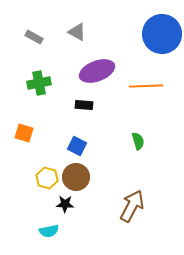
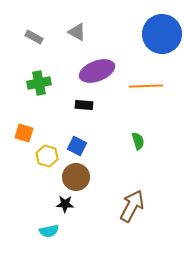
yellow hexagon: moved 22 px up
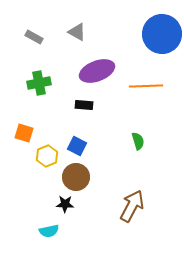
yellow hexagon: rotated 20 degrees clockwise
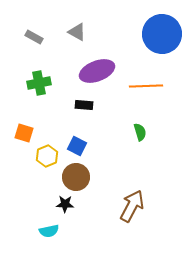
green semicircle: moved 2 px right, 9 px up
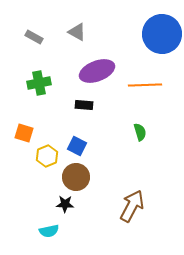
orange line: moved 1 px left, 1 px up
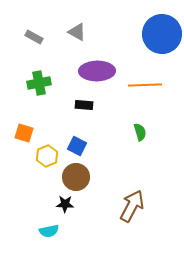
purple ellipse: rotated 20 degrees clockwise
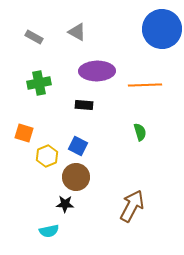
blue circle: moved 5 px up
blue square: moved 1 px right
